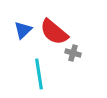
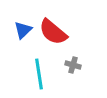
red semicircle: moved 1 px left
gray cross: moved 12 px down
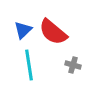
cyan line: moved 10 px left, 9 px up
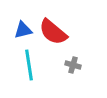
blue triangle: rotated 30 degrees clockwise
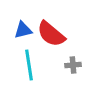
red semicircle: moved 2 px left, 2 px down
gray cross: rotated 21 degrees counterclockwise
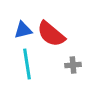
cyan line: moved 2 px left, 1 px up
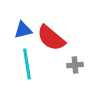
red semicircle: moved 4 px down
gray cross: moved 2 px right
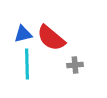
blue triangle: moved 4 px down
cyan line: rotated 8 degrees clockwise
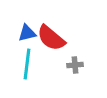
blue triangle: moved 4 px right, 1 px up
cyan line: rotated 8 degrees clockwise
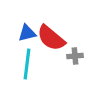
gray cross: moved 9 px up
